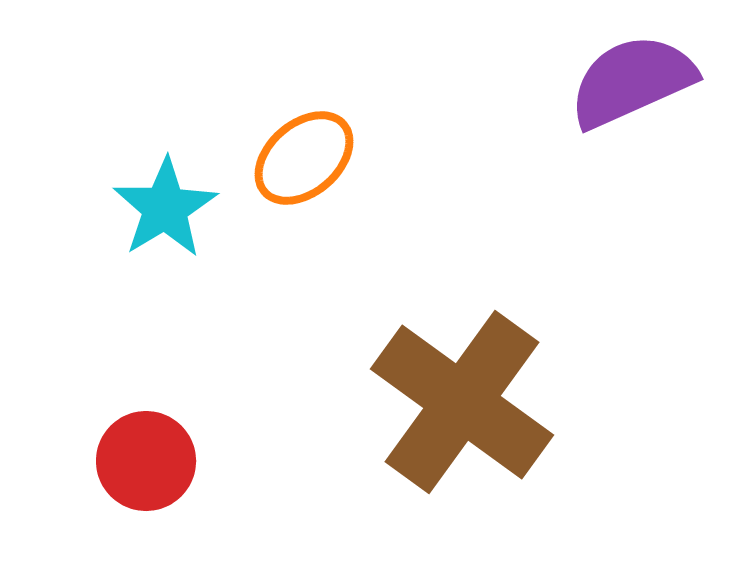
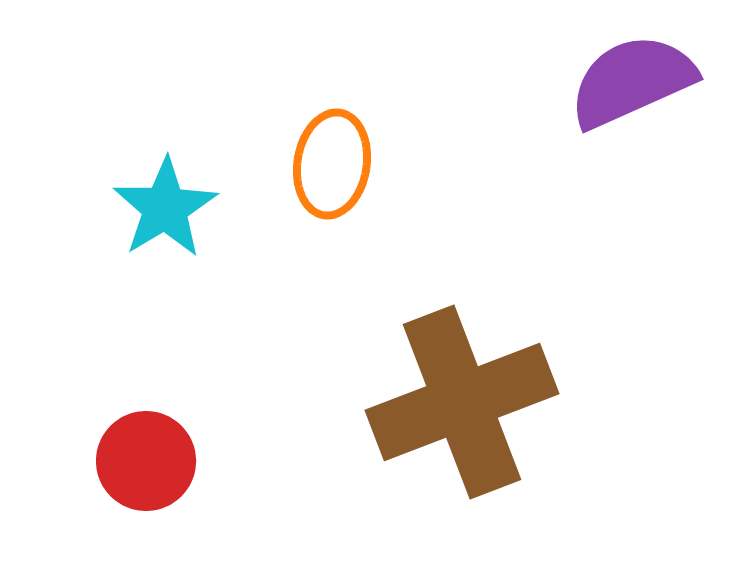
orange ellipse: moved 28 px right, 6 px down; rotated 40 degrees counterclockwise
brown cross: rotated 33 degrees clockwise
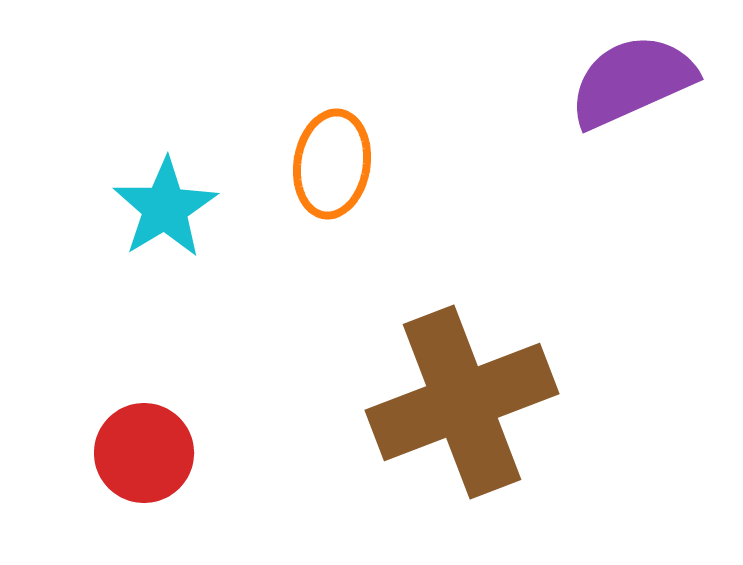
red circle: moved 2 px left, 8 px up
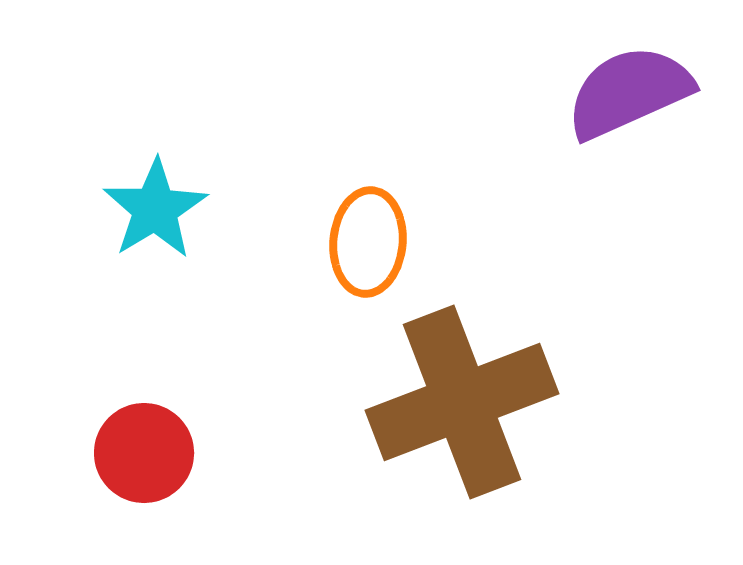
purple semicircle: moved 3 px left, 11 px down
orange ellipse: moved 36 px right, 78 px down; rotated 4 degrees counterclockwise
cyan star: moved 10 px left, 1 px down
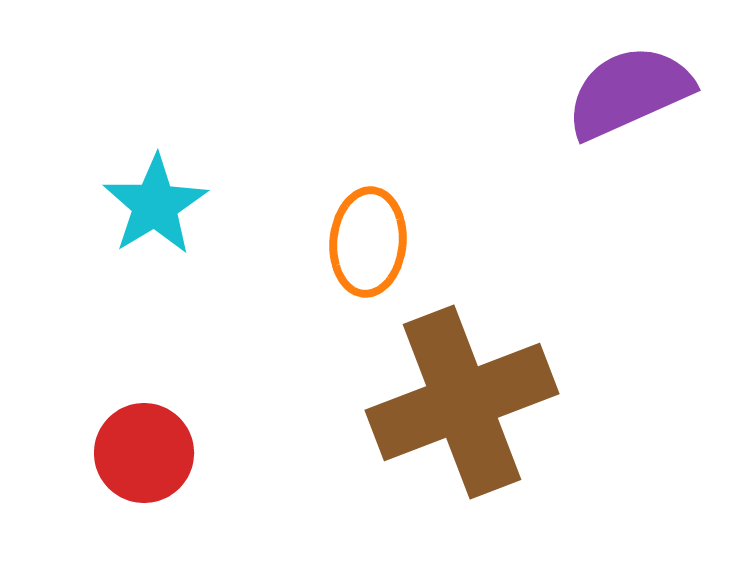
cyan star: moved 4 px up
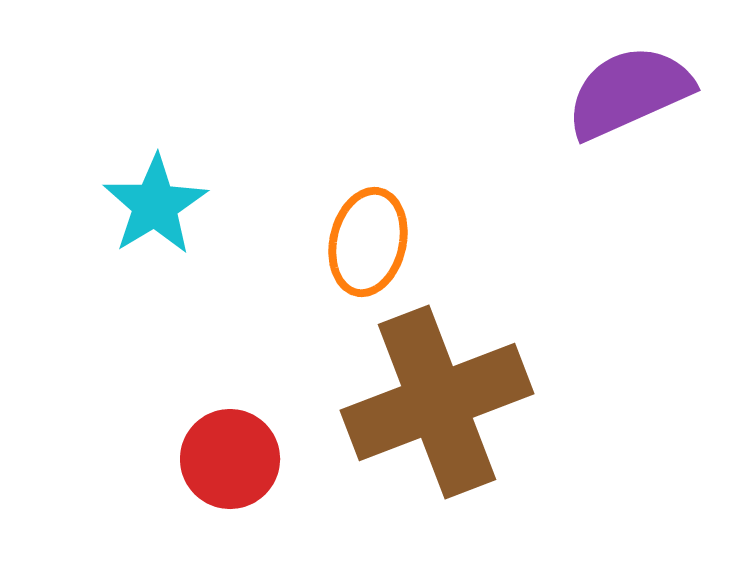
orange ellipse: rotated 8 degrees clockwise
brown cross: moved 25 px left
red circle: moved 86 px right, 6 px down
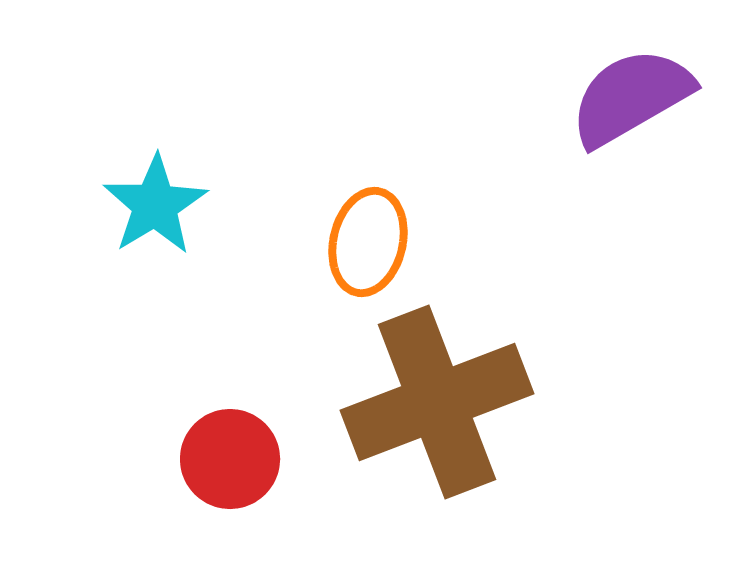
purple semicircle: moved 2 px right, 5 px down; rotated 6 degrees counterclockwise
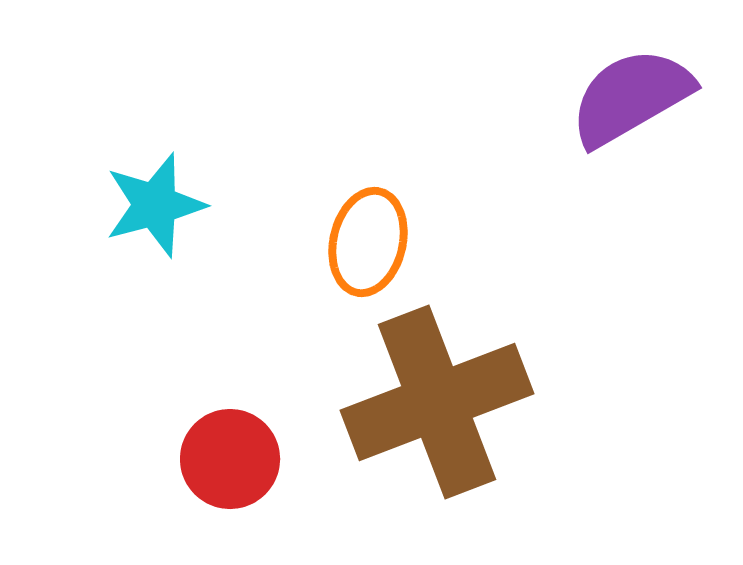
cyan star: rotated 16 degrees clockwise
